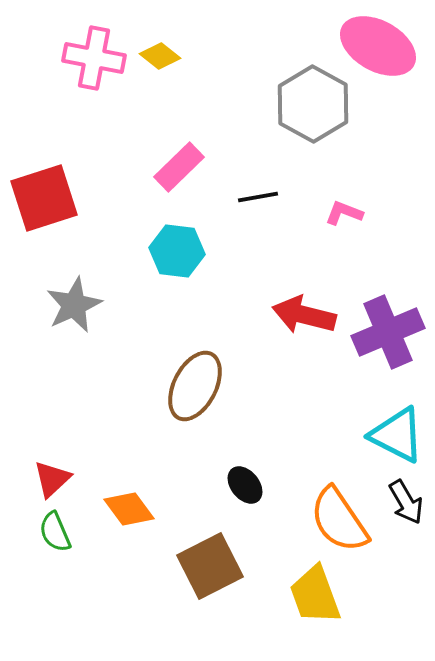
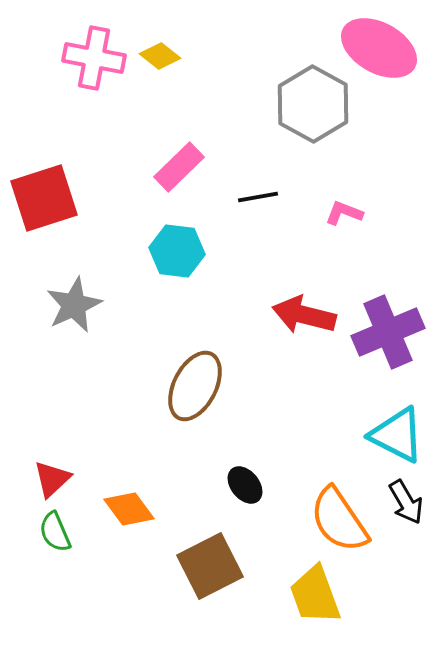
pink ellipse: moved 1 px right, 2 px down
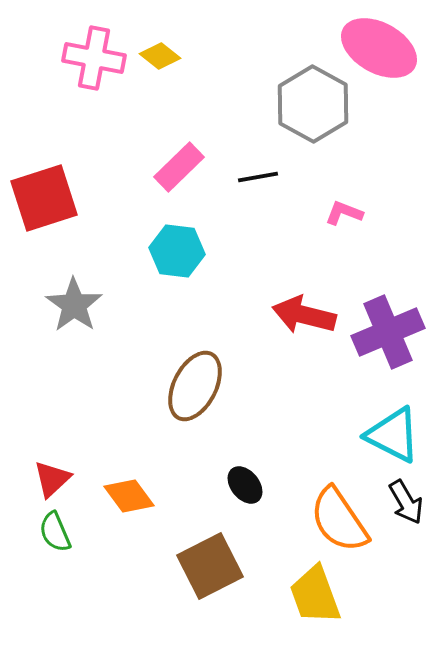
black line: moved 20 px up
gray star: rotated 12 degrees counterclockwise
cyan triangle: moved 4 px left
orange diamond: moved 13 px up
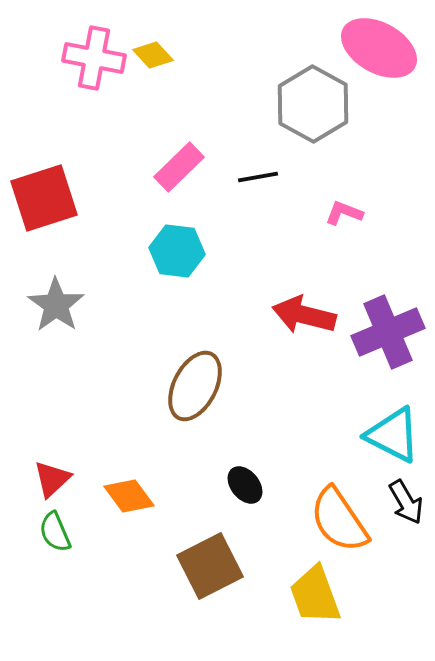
yellow diamond: moved 7 px left, 1 px up; rotated 9 degrees clockwise
gray star: moved 18 px left
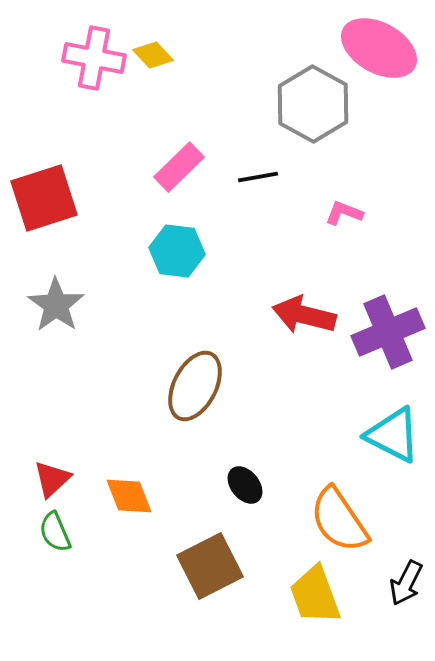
orange diamond: rotated 15 degrees clockwise
black arrow: moved 81 px down; rotated 57 degrees clockwise
